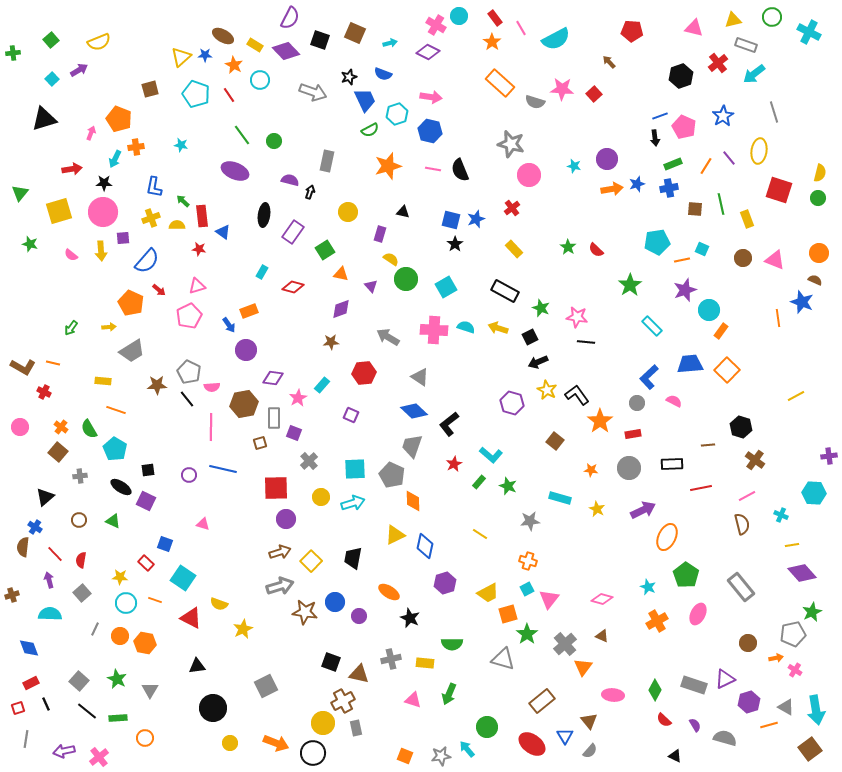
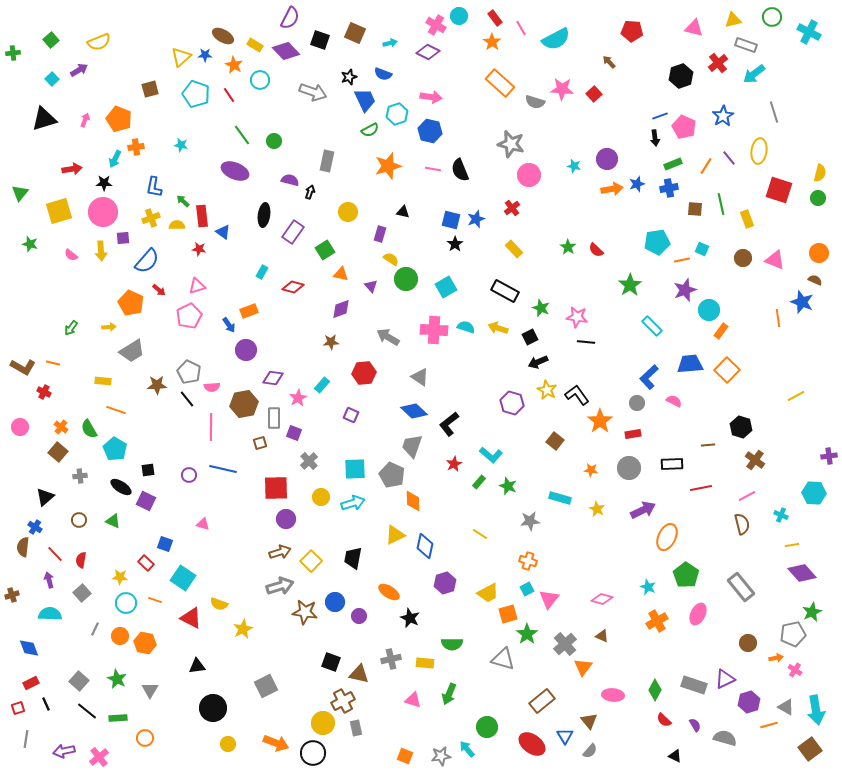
pink arrow at (91, 133): moved 6 px left, 13 px up
yellow circle at (230, 743): moved 2 px left, 1 px down
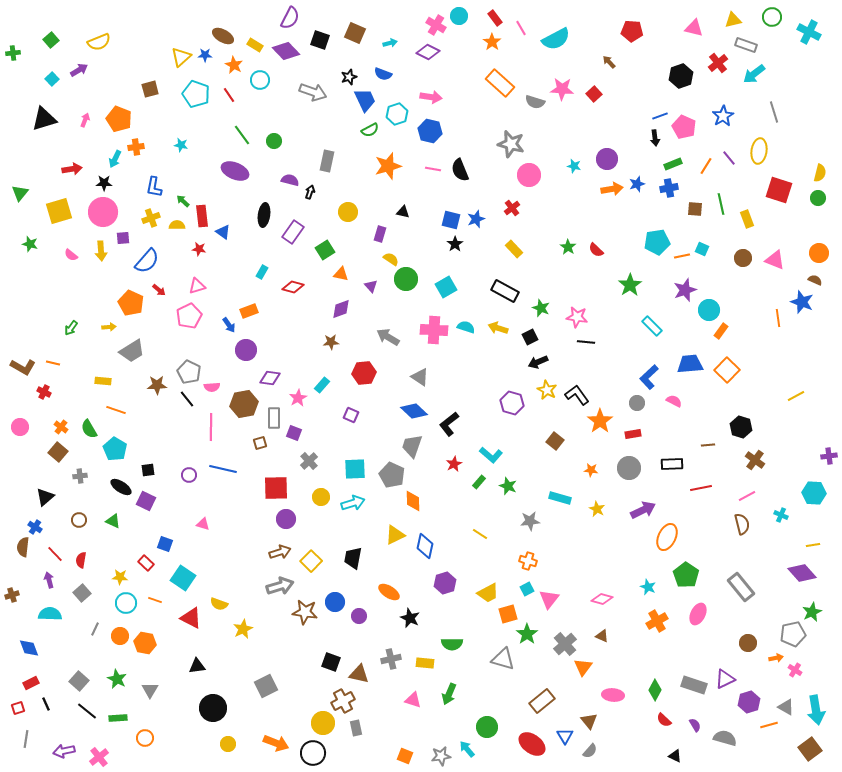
orange line at (682, 260): moved 4 px up
purple diamond at (273, 378): moved 3 px left
yellow line at (792, 545): moved 21 px right
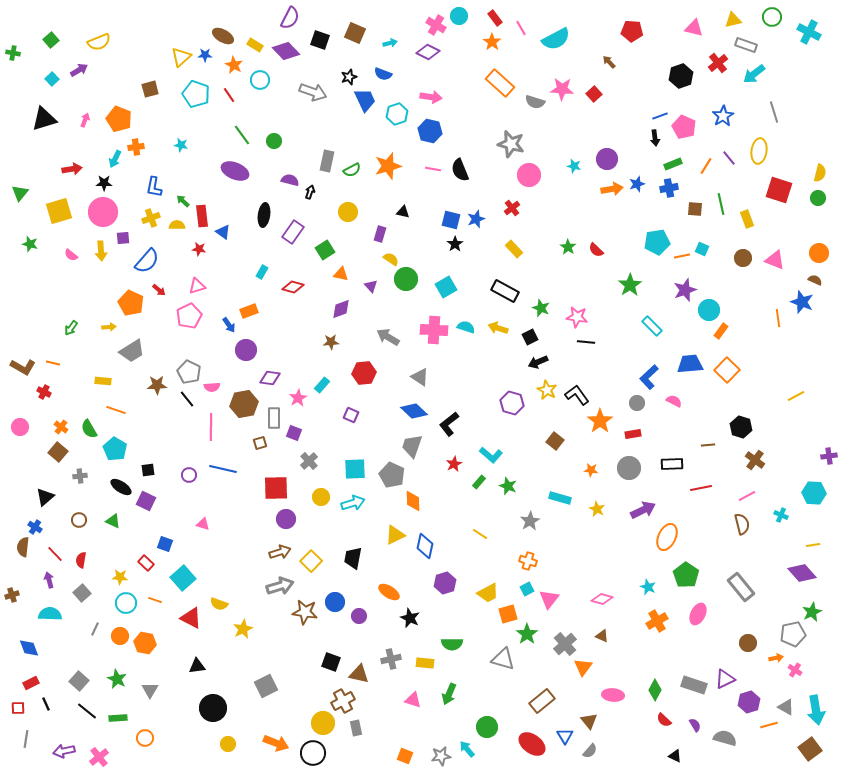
green cross at (13, 53): rotated 16 degrees clockwise
green semicircle at (370, 130): moved 18 px left, 40 px down
gray star at (530, 521): rotated 24 degrees counterclockwise
cyan square at (183, 578): rotated 15 degrees clockwise
red square at (18, 708): rotated 16 degrees clockwise
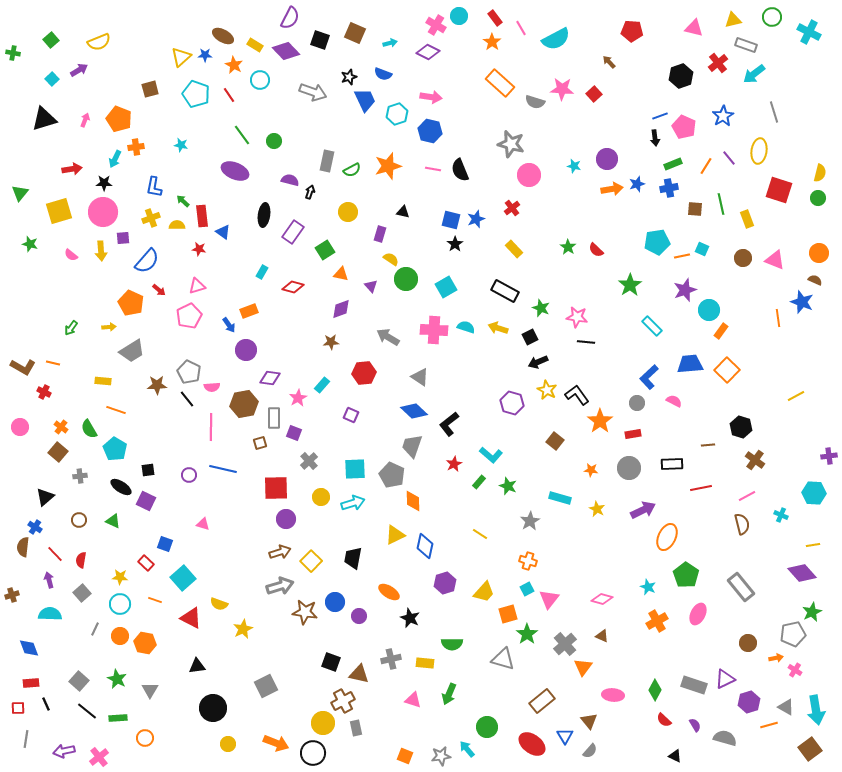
yellow trapezoid at (488, 593): moved 4 px left, 1 px up; rotated 20 degrees counterclockwise
cyan circle at (126, 603): moved 6 px left, 1 px down
red rectangle at (31, 683): rotated 21 degrees clockwise
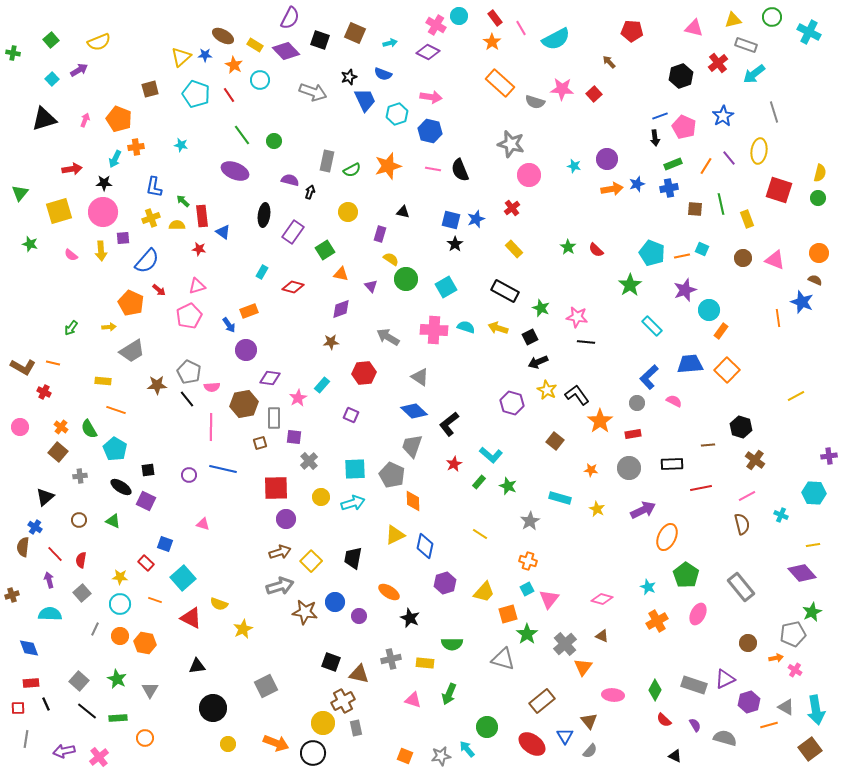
cyan pentagon at (657, 242): moved 5 px left, 11 px down; rotated 30 degrees clockwise
purple square at (294, 433): moved 4 px down; rotated 14 degrees counterclockwise
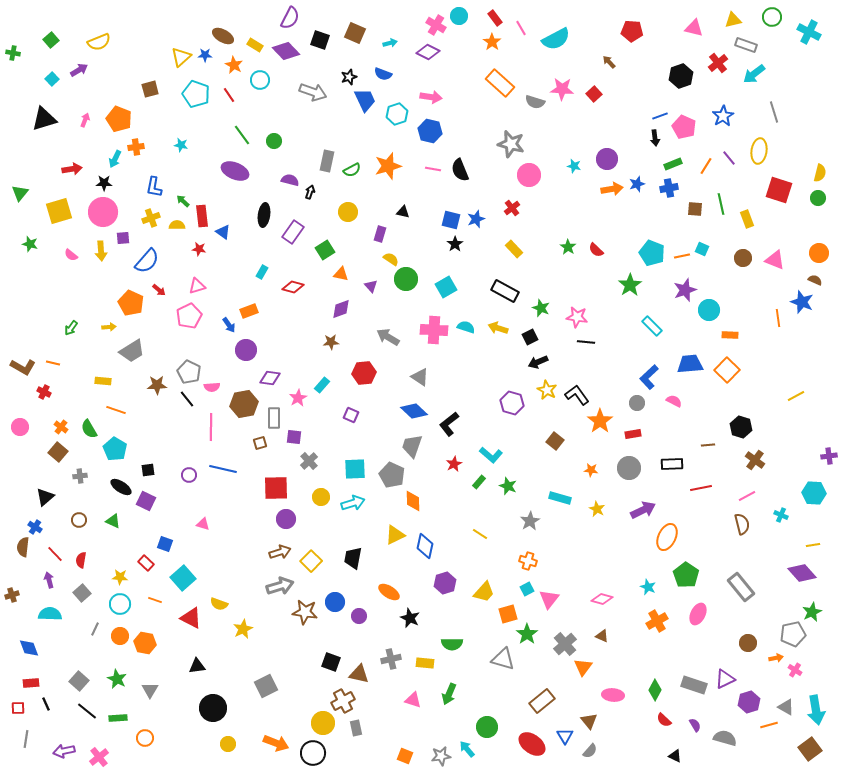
orange rectangle at (721, 331): moved 9 px right, 4 px down; rotated 56 degrees clockwise
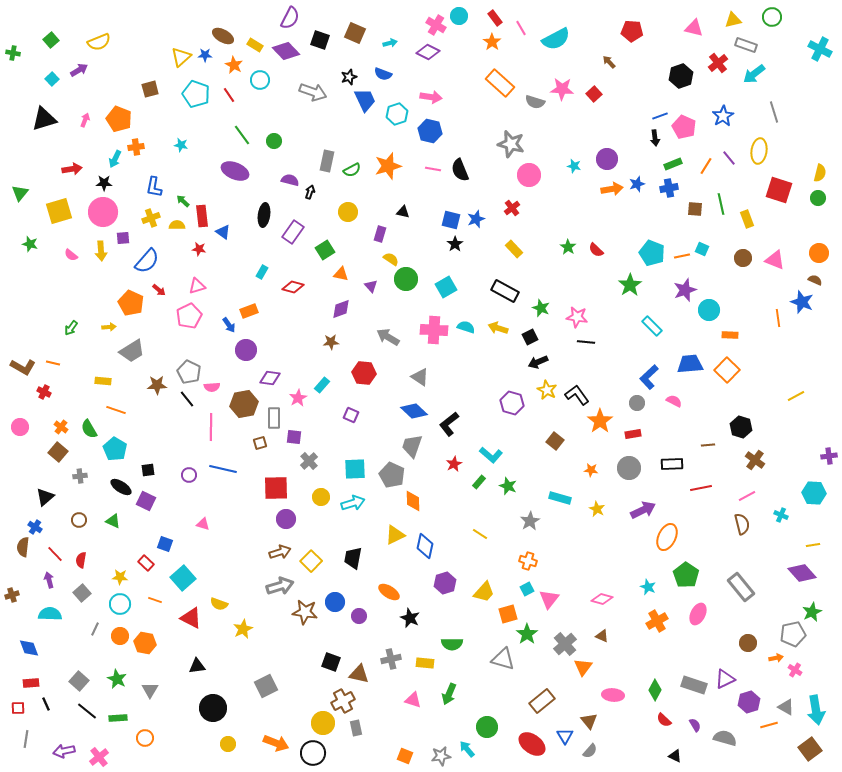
cyan cross at (809, 32): moved 11 px right, 17 px down
red hexagon at (364, 373): rotated 10 degrees clockwise
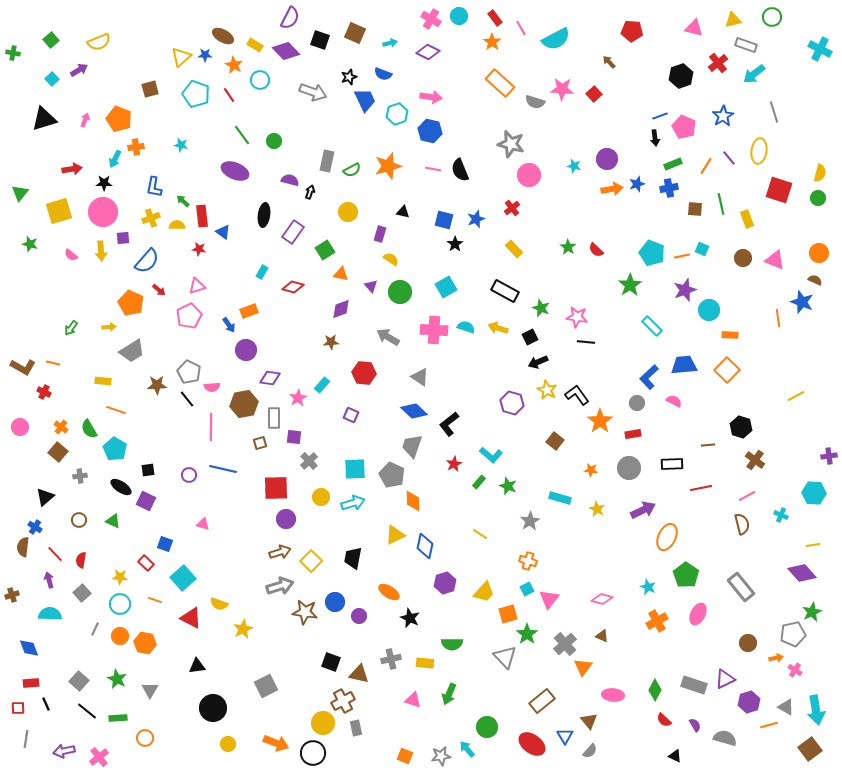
pink cross at (436, 25): moved 5 px left, 6 px up
blue square at (451, 220): moved 7 px left
green circle at (406, 279): moved 6 px left, 13 px down
blue trapezoid at (690, 364): moved 6 px left, 1 px down
gray triangle at (503, 659): moved 2 px right, 2 px up; rotated 30 degrees clockwise
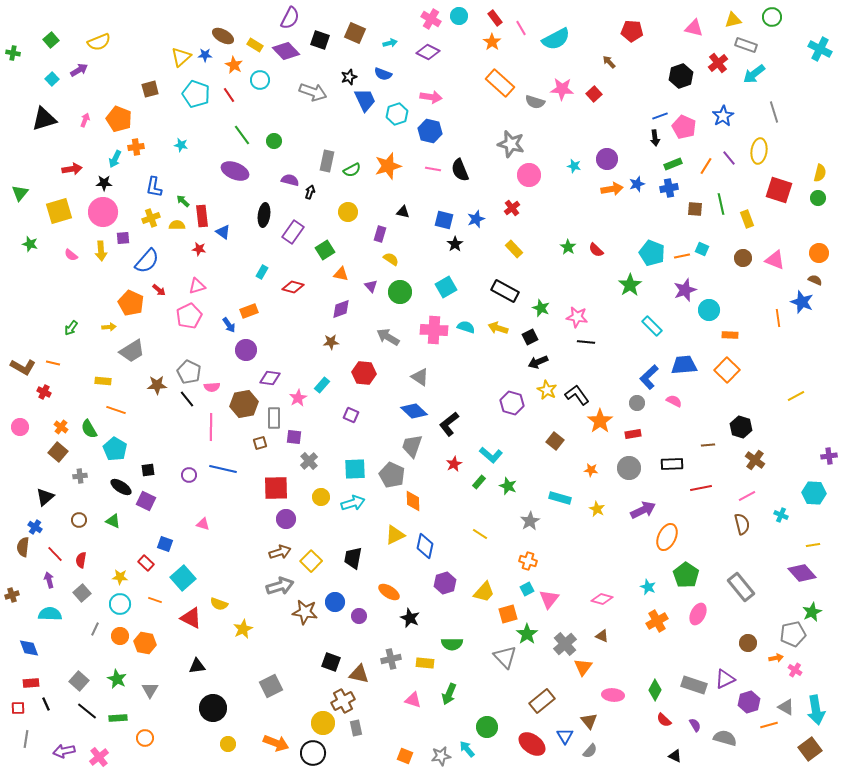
gray square at (266, 686): moved 5 px right
